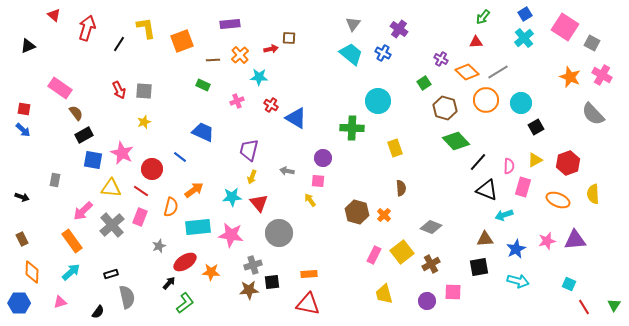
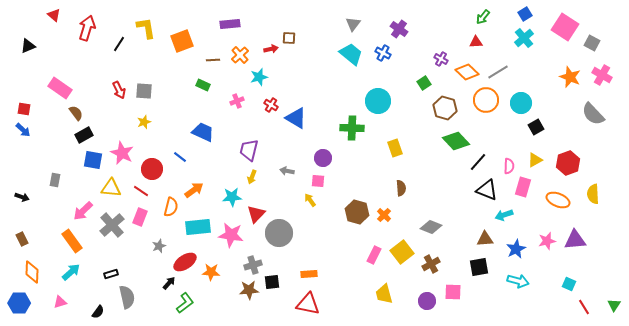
cyan star at (259, 77): rotated 18 degrees counterclockwise
red triangle at (259, 203): moved 3 px left, 11 px down; rotated 24 degrees clockwise
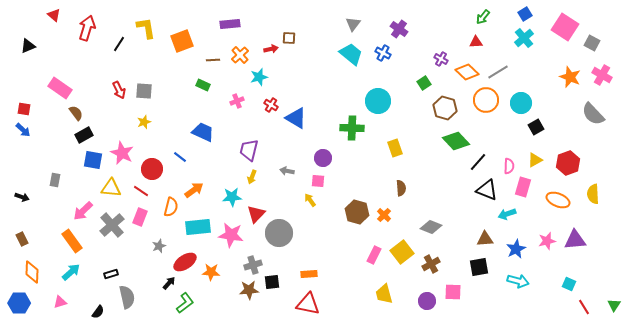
cyan arrow at (504, 215): moved 3 px right, 1 px up
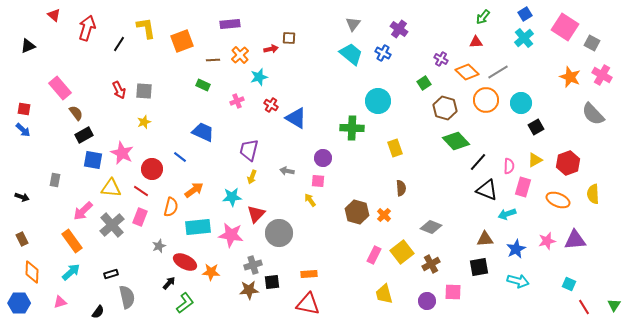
pink rectangle at (60, 88): rotated 15 degrees clockwise
red ellipse at (185, 262): rotated 60 degrees clockwise
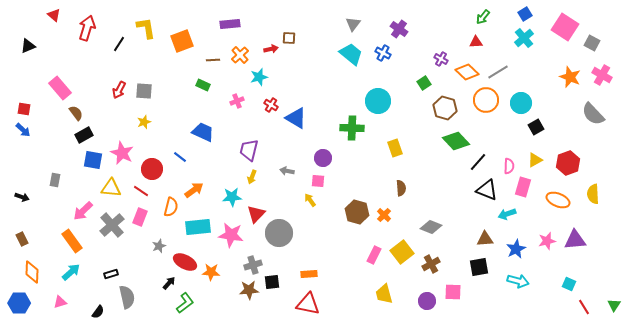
red arrow at (119, 90): rotated 54 degrees clockwise
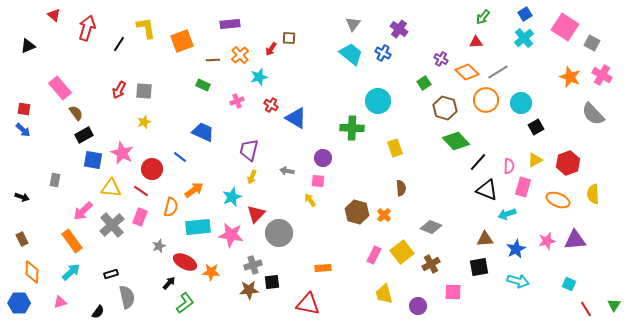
red arrow at (271, 49): rotated 136 degrees clockwise
cyan star at (232, 197): rotated 18 degrees counterclockwise
orange rectangle at (309, 274): moved 14 px right, 6 px up
purple circle at (427, 301): moved 9 px left, 5 px down
red line at (584, 307): moved 2 px right, 2 px down
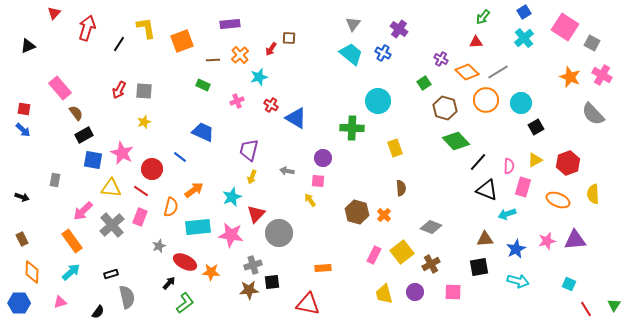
blue square at (525, 14): moved 1 px left, 2 px up
red triangle at (54, 15): moved 2 px up; rotated 32 degrees clockwise
purple circle at (418, 306): moved 3 px left, 14 px up
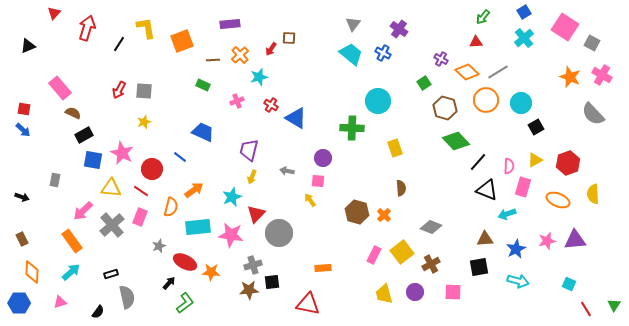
brown semicircle at (76, 113): moved 3 px left; rotated 28 degrees counterclockwise
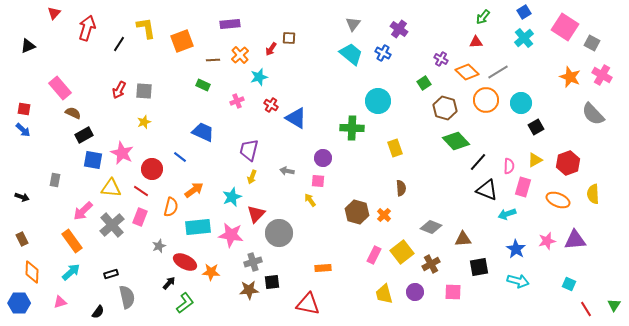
brown triangle at (485, 239): moved 22 px left
blue star at (516, 249): rotated 12 degrees counterclockwise
gray cross at (253, 265): moved 3 px up
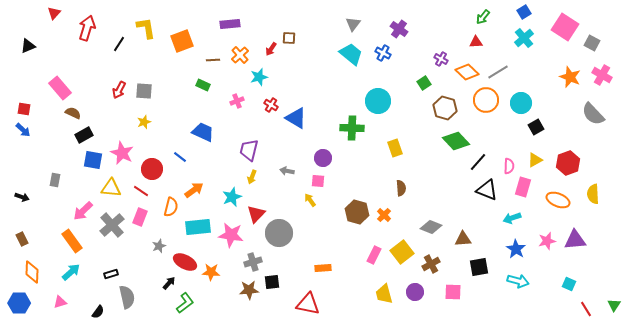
cyan arrow at (507, 214): moved 5 px right, 4 px down
